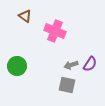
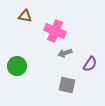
brown triangle: rotated 24 degrees counterclockwise
gray arrow: moved 6 px left, 12 px up
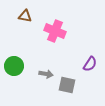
gray arrow: moved 19 px left, 21 px down; rotated 152 degrees counterclockwise
green circle: moved 3 px left
